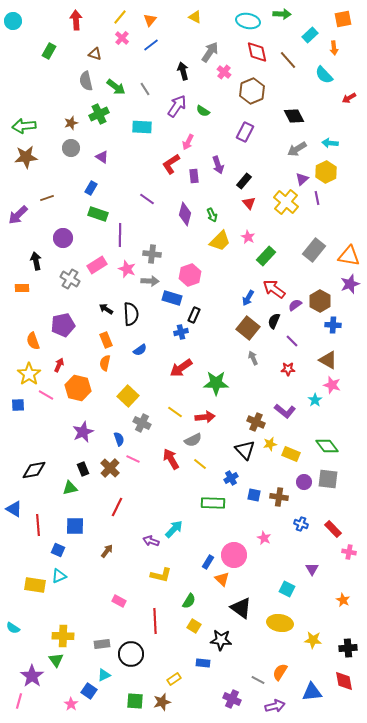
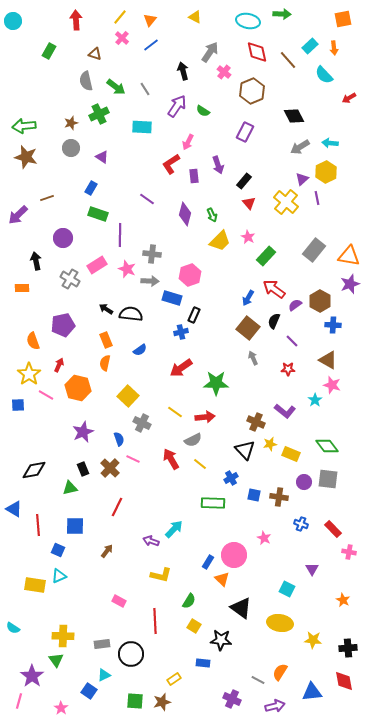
cyan rectangle at (310, 35): moved 11 px down
gray arrow at (297, 149): moved 3 px right, 2 px up
brown star at (26, 157): rotated 20 degrees clockwise
black semicircle at (131, 314): rotated 80 degrees counterclockwise
pink star at (71, 704): moved 10 px left, 4 px down
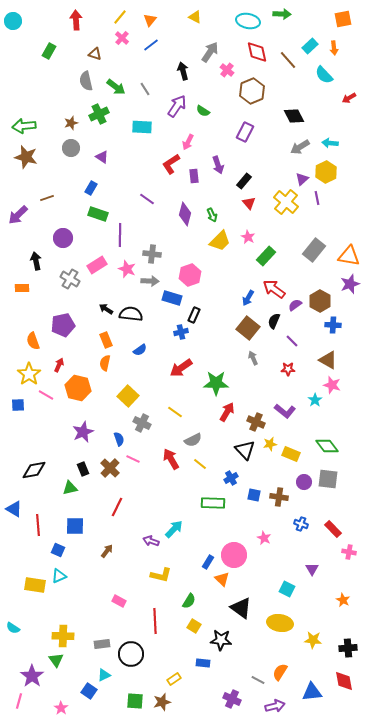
pink cross at (224, 72): moved 3 px right, 2 px up
red arrow at (205, 417): moved 22 px right, 5 px up; rotated 54 degrees counterclockwise
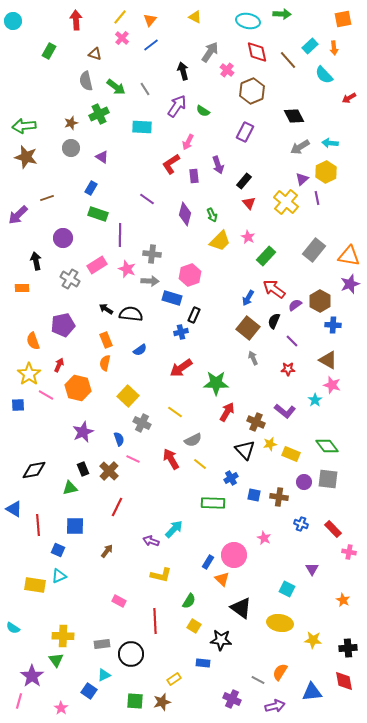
brown cross at (110, 468): moved 1 px left, 3 px down
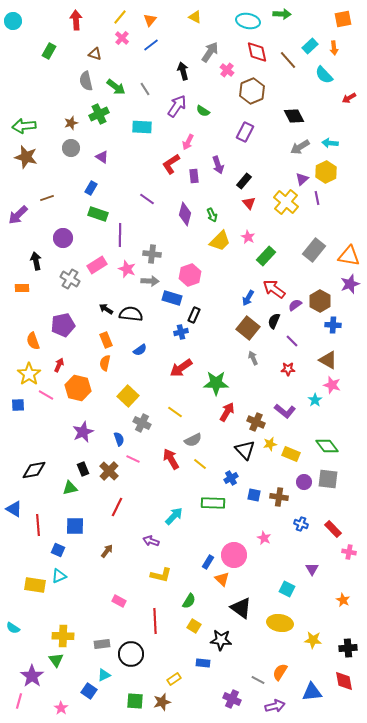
cyan arrow at (174, 529): moved 13 px up
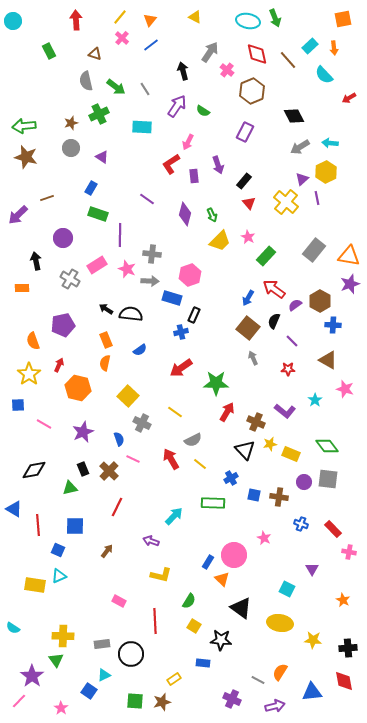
green arrow at (282, 14): moved 7 px left, 4 px down; rotated 66 degrees clockwise
green rectangle at (49, 51): rotated 56 degrees counterclockwise
red diamond at (257, 52): moved 2 px down
pink star at (332, 385): moved 13 px right, 4 px down
pink line at (46, 395): moved 2 px left, 29 px down
pink line at (19, 701): rotated 28 degrees clockwise
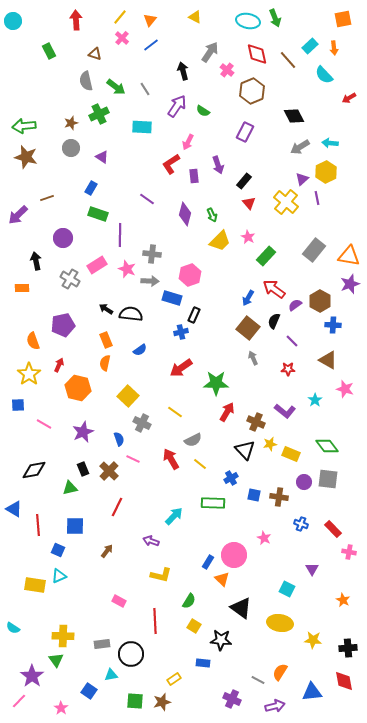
cyan triangle at (104, 675): moved 7 px right; rotated 16 degrees clockwise
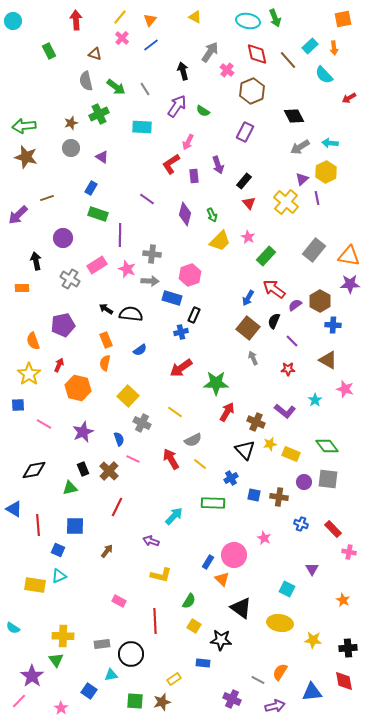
purple star at (350, 284): rotated 18 degrees clockwise
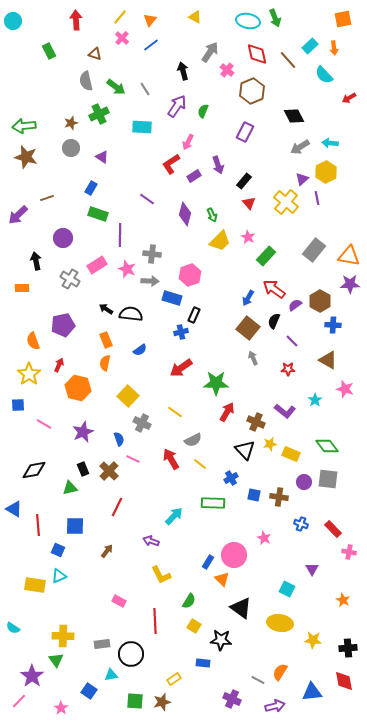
green semicircle at (203, 111): rotated 80 degrees clockwise
purple rectangle at (194, 176): rotated 64 degrees clockwise
yellow L-shape at (161, 575): rotated 50 degrees clockwise
